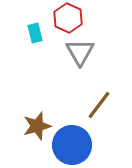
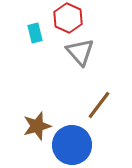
gray triangle: rotated 12 degrees counterclockwise
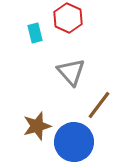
gray triangle: moved 9 px left, 20 px down
blue circle: moved 2 px right, 3 px up
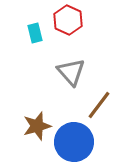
red hexagon: moved 2 px down
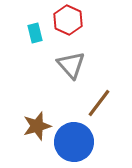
gray triangle: moved 7 px up
brown line: moved 2 px up
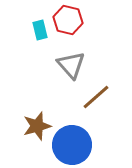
red hexagon: rotated 12 degrees counterclockwise
cyan rectangle: moved 5 px right, 3 px up
brown line: moved 3 px left, 6 px up; rotated 12 degrees clockwise
blue circle: moved 2 px left, 3 px down
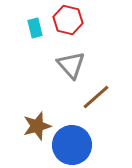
cyan rectangle: moved 5 px left, 2 px up
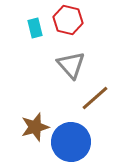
brown line: moved 1 px left, 1 px down
brown star: moved 2 px left, 1 px down
blue circle: moved 1 px left, 3 px up
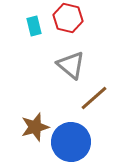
red hexagon: moved 2 px up
cyan rectangle: moved 1 px left, 2 px up
gray triangle: rotated 8 degrees counterclockwise
brown line: moved 1 px left
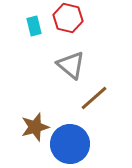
blue circle: moved 1 px left, 2 px down
